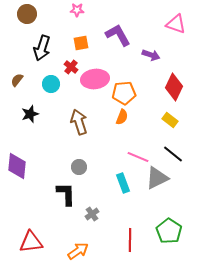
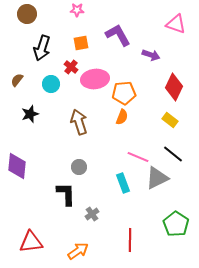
green pentagon: moved 7 px right, 7 px up
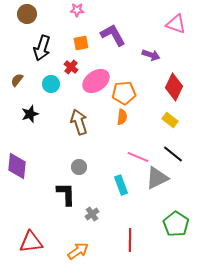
purple L-shape: moved 5 px left
pink ellipse: moved 1 px right, 2 px down; rotated 28 degrees counterclockwise
orange semicircle: rotated 14 degrees counterclockwise
cyan rectangle: moved 2 px left, 2 px down
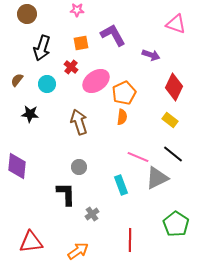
cyan circle: moved 4 px left
orange pentagon: rotated 20 degrees counterclockwise
black star: rotated 24 degrees clockwise
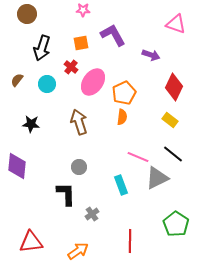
pink star: moved 6 px right
pink ellipse: moved 3 px left, 1 px down; rotated 20 degrees counterclockwise
black star: moved 1 px right, 10 px down
red line: moved 1 px down
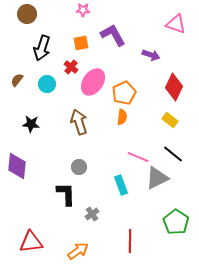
green pentagon: moved 2 px up
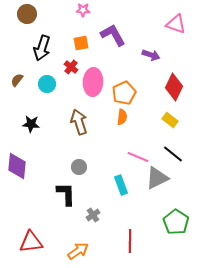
pink ellipse: rotated 32 degrees counterclockwise
gray cross: moved 1 px right, 1 px down
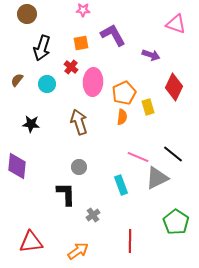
yellow rectangle: moved 22 px left, 13 px up; rotated 35 degrees clockwise
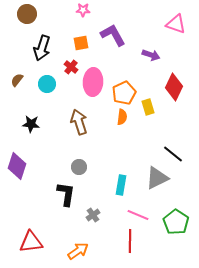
pink line: moved 58 px down
purple diamond: rotated 12 degrees clockwise
cyan rectangle: rotated 30 degrees clockwise
black L-shape: rotated 10 degrees clockwise
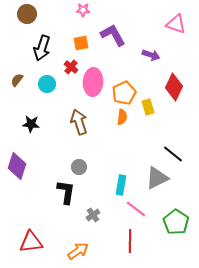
black L-shape: moved 2 px up
pink line: moved 2 px left, 6 px up; rotated 15 degrees clockwise
